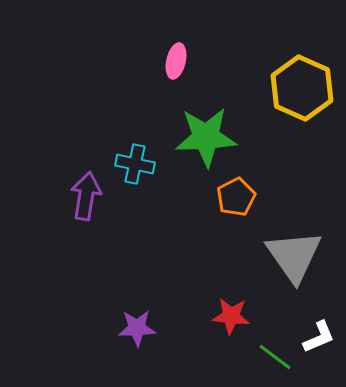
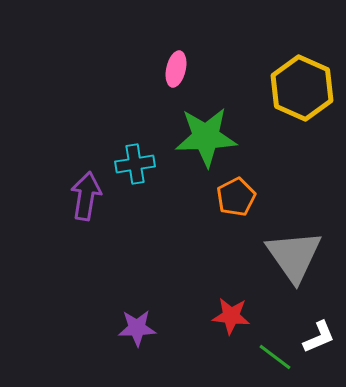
pink ellipse: moved 8 px down
cyan cross: rotated 21 degrees counterclockwise
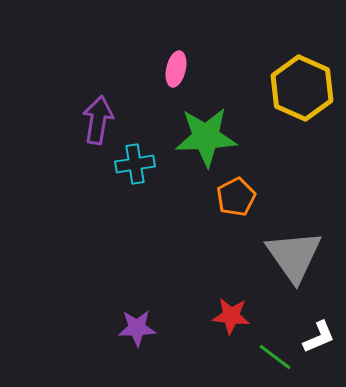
purple arrow: moved 12 px right, 76 px up
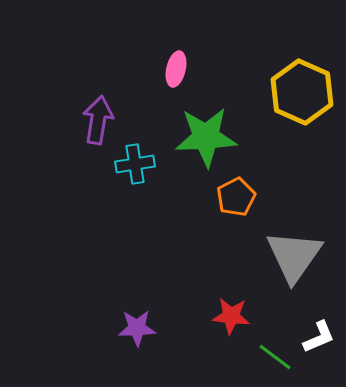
yellow hexagon: moved 4 px down
gray triangle: rotated 10 degrees clockwise
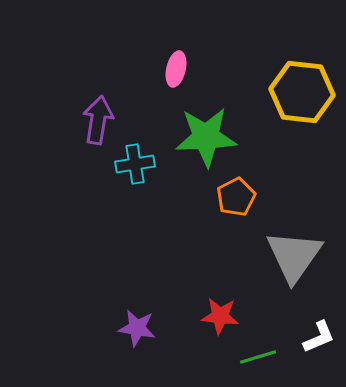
yellow hexagon: rotated 18 degrees counterclockwise
red star: moved 11 px left
purple star: rotated 12 degrees clockwise
green line: moved 17 px left; rotated 54 degrees counterclockwise
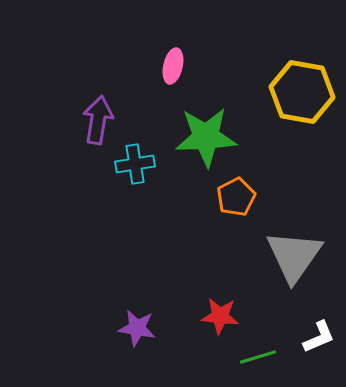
pink ellipse: moved 3 px left, 3 px up
yellow hexagon: rotated 4 degrees clockwise
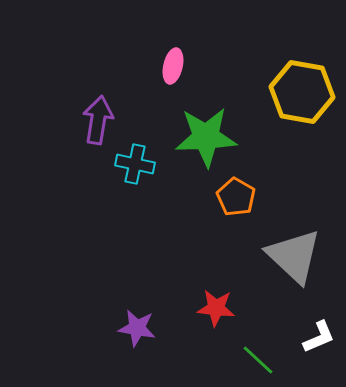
cyan cross: rotated 21 degrees clockwise
orange pentagon: rotated 15 degrees counterclockwise
gray triangle: rotated 22 degrees counterclockwise
red star: moved 4 px left, 8 px up
green line: moved 3 px down; rotated 60 degrees clockwise
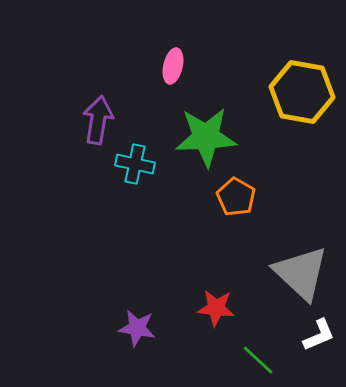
gray triangle: moved 7 px right, 17 px down
white L-shape: moved 2 px up
